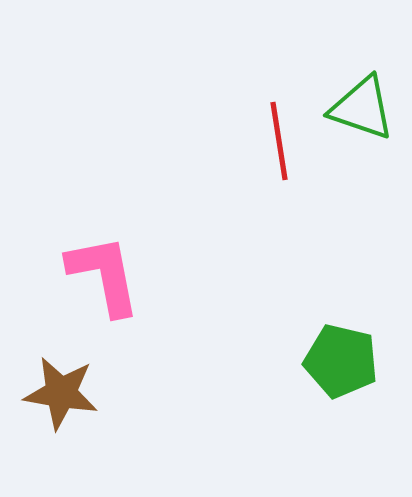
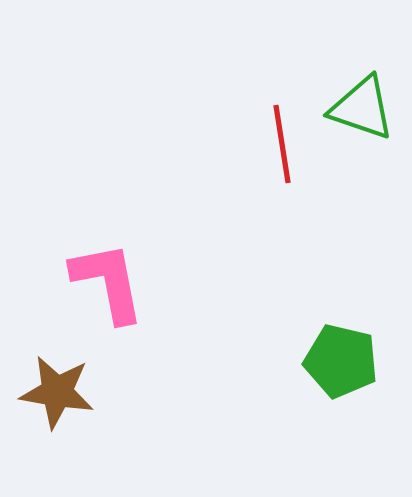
red line: moved 3 px right, 3 px down
pink L-shape: moved 4 px right, 7 px down
brown star: moved 4 px left, 1 px up
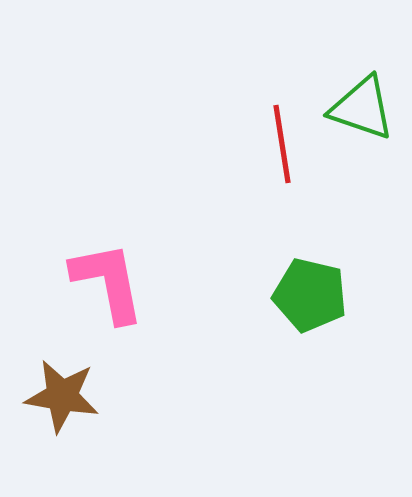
green pentagon: moved 31 px left, 66 px up
brown star: moved 5 px right, 4 px down
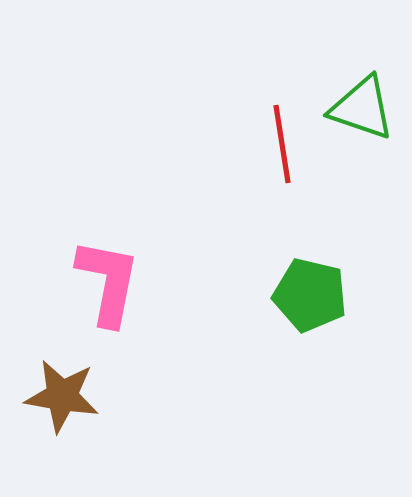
pink L-shape: rotated 22 degrees clockwise
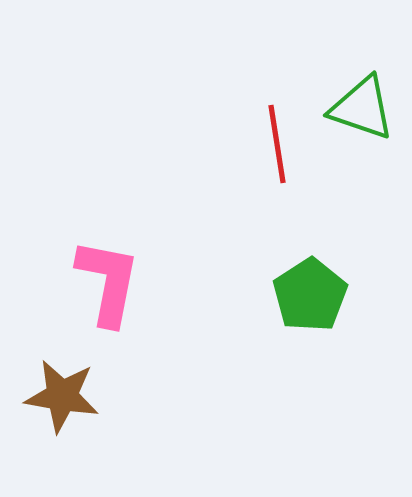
red line: moved 5 px left
green pentagon: rotated 26 degrees clockwise
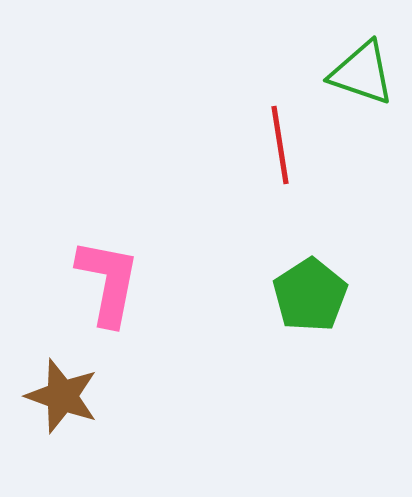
green triangle: moved 35 px up
red line: moved 3 px right, 1 px down
brown star: rotated 10 degrees clockwise
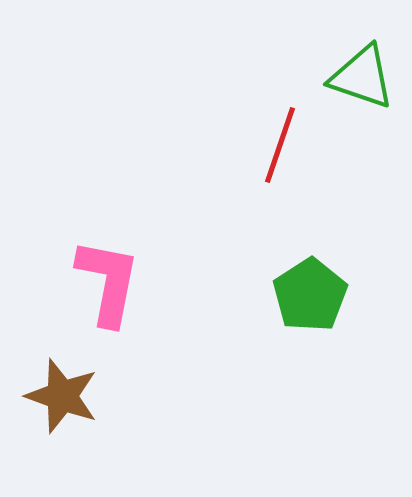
green triangle: moved 4 px down
red line: rotated 28 degrees clockwise
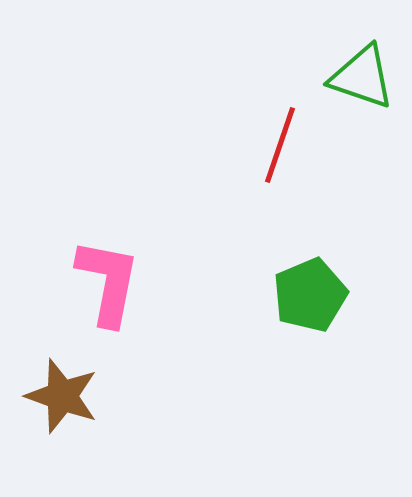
green pentagon: rotated 10 degrees clockwise
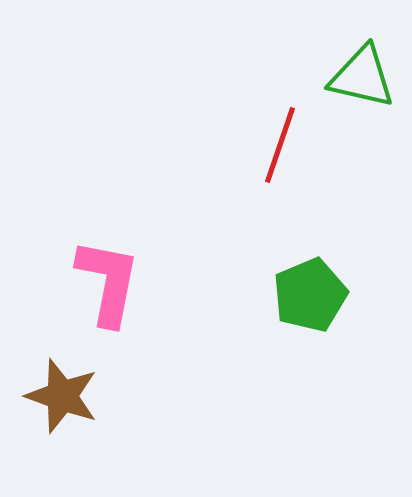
green triangle: rotated 6 degrees counterclockwise
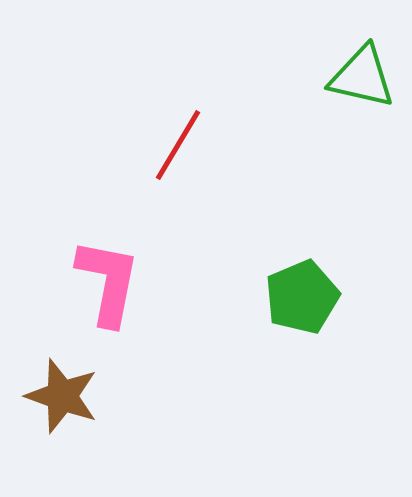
red line: moved 102 px left; rotated 12 degrees clockwise
green pentagon: moved 8 px left, 2 px down
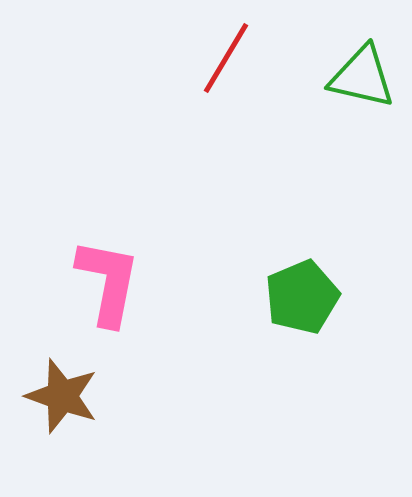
red line: moved 48 px right, 87 px up
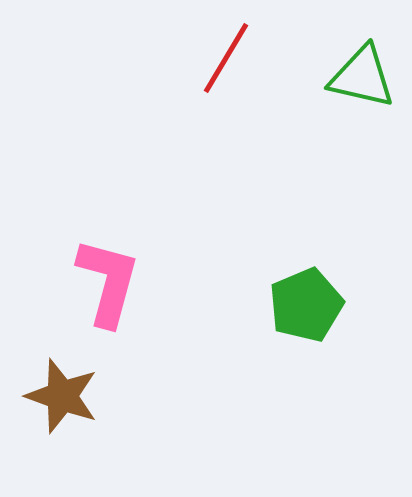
pink L-shape: rotated 4 degrees clockwise
green pentagon: moved 4 px right, 8 px down
